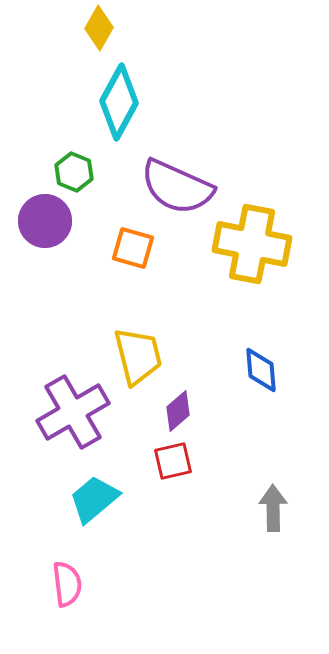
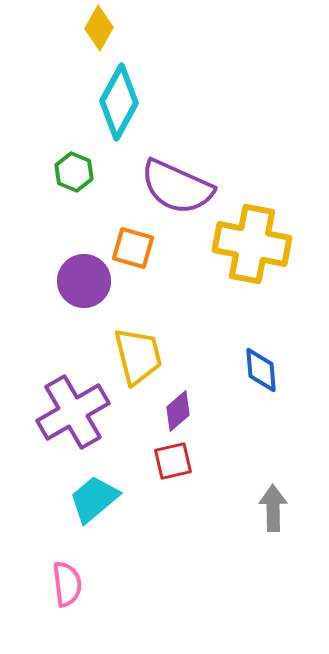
purple circle: moved 39 px right, 60 px down
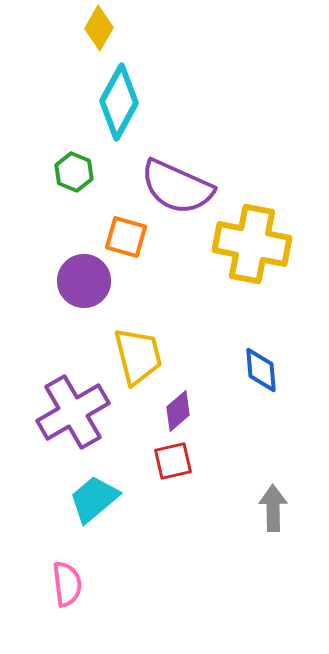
orange square: moved 7 px left, 11 px up
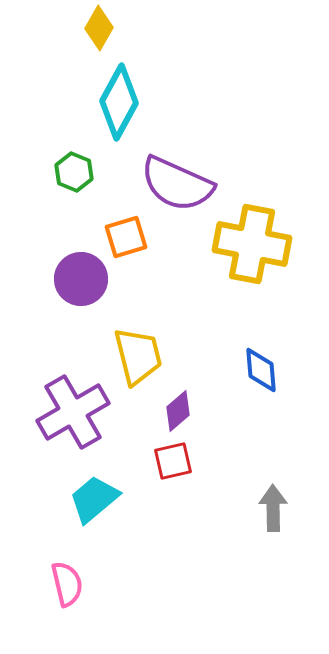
purple semicircle: moved 3 px up
orange square: rotated 33 degrees counterclockwise
purple circle: moved 3 px left, 2 px up
pink semicircle: rotated 6 degrees counterclockwise
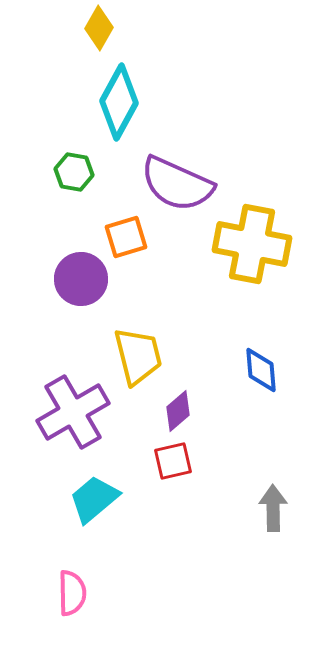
green hexagon: rotated 12 degrees counterclockwise
pink semicircle: moved 5 px right, 9 px down; rotated 12 degrees clockwise
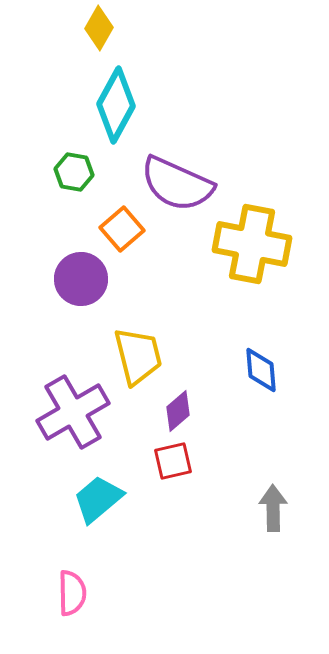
cyan diamond: moved 3 px left, 3 px down
orange square: moved 4 px left, 8 px up; rotated 24 degrees counterclockwise
cyan trapezoid: moved 4 px right
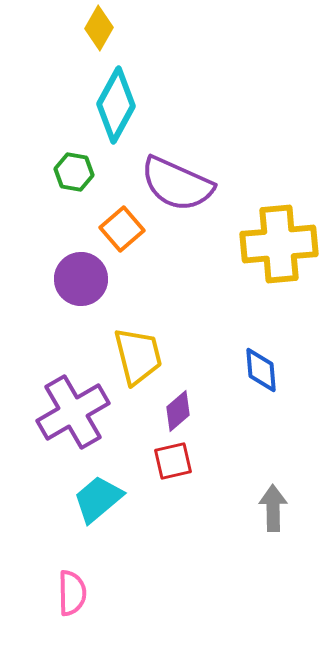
yellow cross: moved 27 px right; rotated 16 degrees counterclockwise
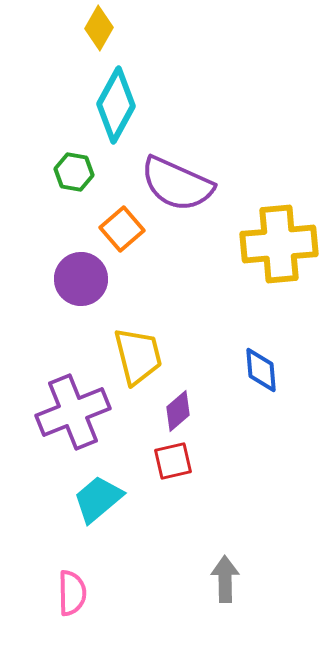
purple cross: rotated 8 degrees clockwise
gray arrow: moved 48 px left, 71 px down
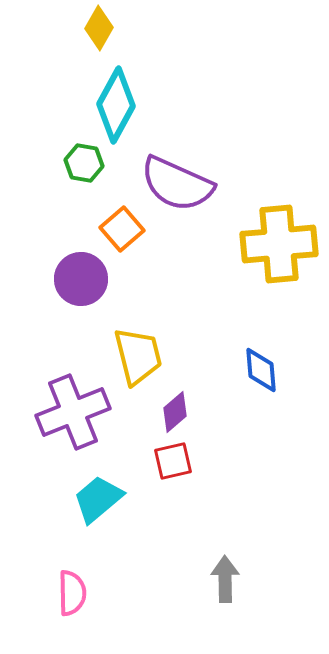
green hexagon: moved 10 px right, 9 px up
purple diamond: moved 3 px left, 1 px down
